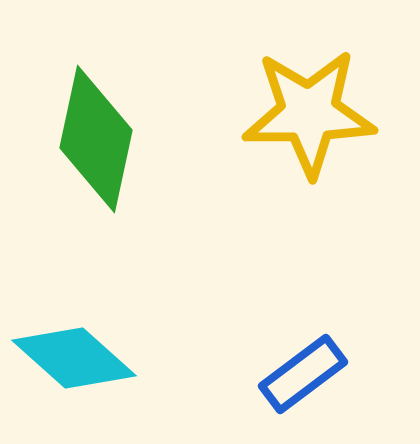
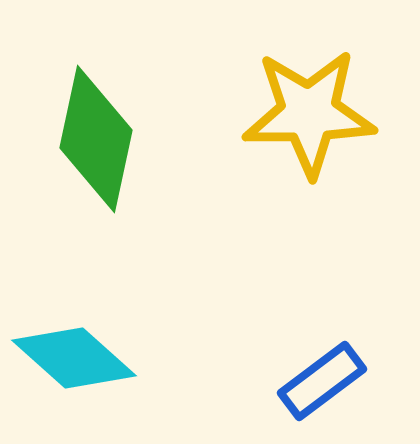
blue rectangle: moved 19 px right, 7 px down
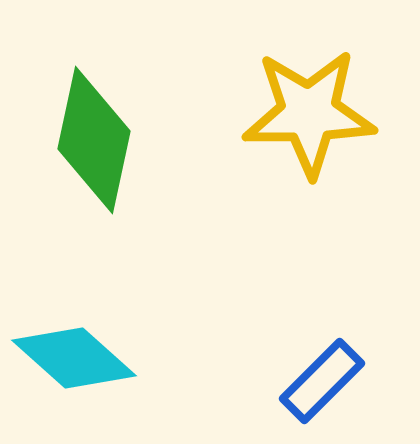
green diamond: moved 2 px left, 1 px down
blue rectangle: rotated 8 degrees counterclockwise
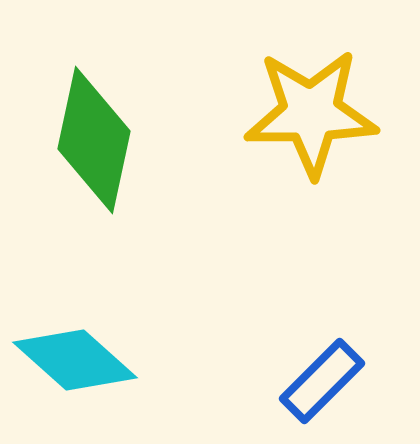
yellow star: moved 2 px right
cyan diamond: moved 1 px right, 2 px down
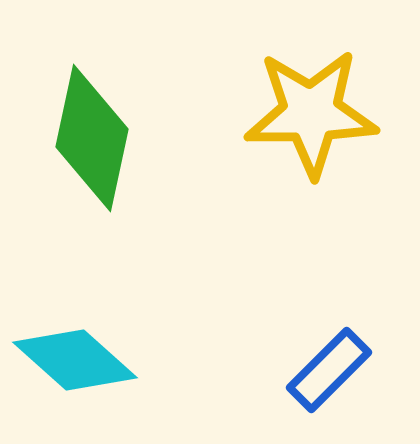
green diamond: moved 2 px left, 2 px up
blue rectangle: moved 7 px right, 11 px up
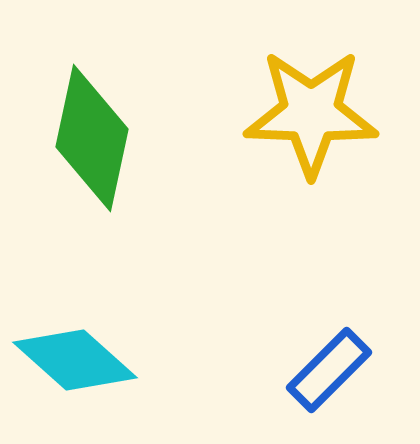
yellow star: rotated 3 degrees clockwise
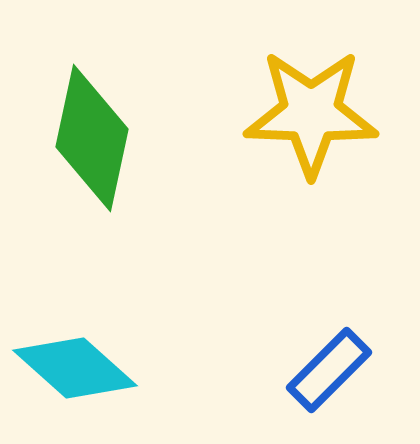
cyan diamond: moved 8 px down
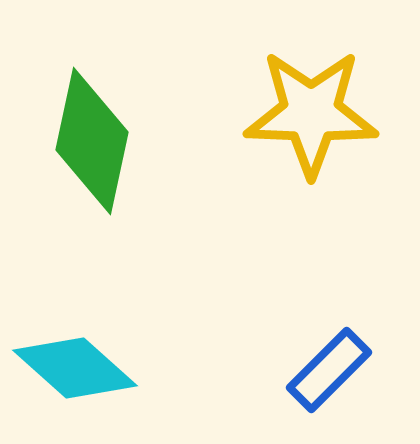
green diamond: moved 3 px down
